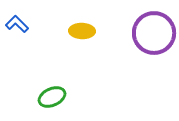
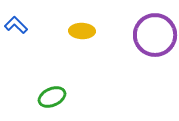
blue L-shape: moved 1 px left, 1 px down
purple circle: moved 1 px right, 2 px down
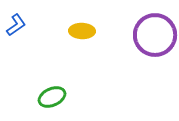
blue L-shape: rotated 100 degrees clockwise
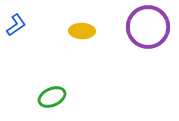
purple circle: moved 7 px left, 8 px up
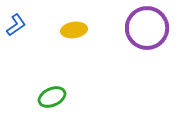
purple circle: moved 1 px left, 1 px down
yellow ellipse: moved 8 px left, 1 px up; rotated 10 degrees counterclockwise
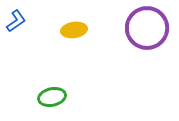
blue L-shape: moved 4 px up
green ellipse: rotated 12 degrees clockwise
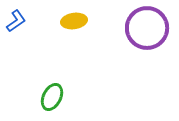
yellow ellipse: moved 9 px up
green ellipse: rotated 52 degrees counterclockwise
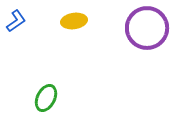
green ellipse: moved 6 px left, 1 px down
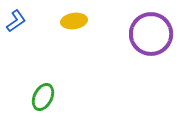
purple circle: moved 4 px right, 6 px down
green ellipse: moved 3 px left, 1 px up
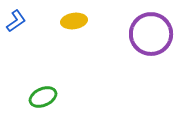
green ellipse: rotated 40 degrees clockwise
